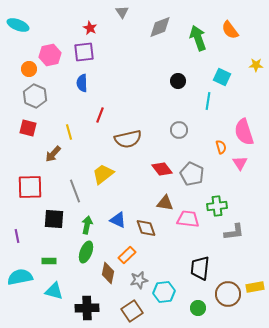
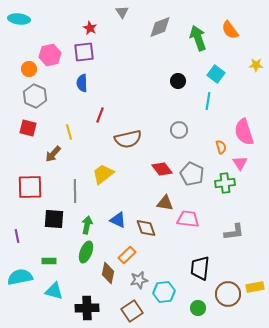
cyan ellipse at (18, 25): moved 1 px right, 6 px up; rotated 15 degrees counterclockwise
cyan square at (222, 77): moved 6 px left, 3 px up; rotated 12 degrees clockwise
gray line at (75, 191): rotated 20 degrees clockwise
green cross at (217, 206): moved 8 px right, 23 px up
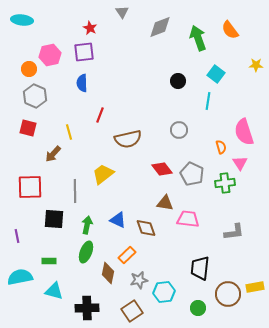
cyan ellipse at (19, 19): moved 3 px right, 1 px down
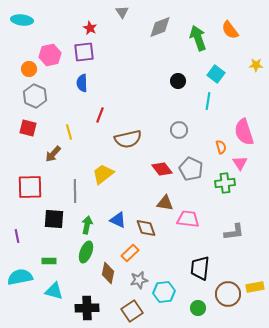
gray pentagon at (192, 174): moved 1 px left, 5 px up
orange rectangle at (127, 255): moved 3 px right, 2 px up
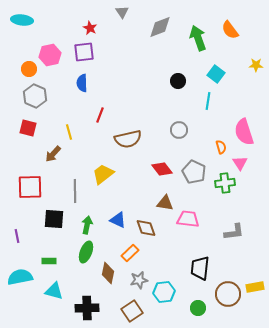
gray pentagon at (191, 169): moved 3 px right, 3 px down
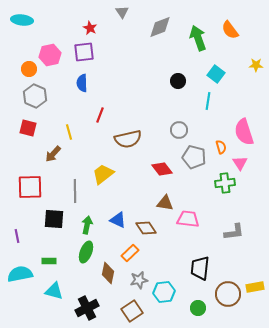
gray pentagon at (194, 172): moved 15 px up; rotated 10 degrees counterclockwise
brown diamond at (146, 228): rotated 15 degrees counterclockwise
cyan semicircle at (20, 277): moved 3 px up
black cross at (87, 308): rotated 25 degrees counterclockwise
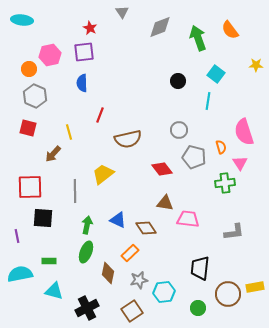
black square at (54, 219): moved 11 px left, 1 px up
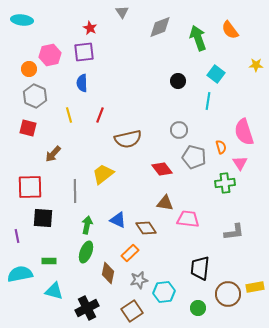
yellow line at (69, 132): moved 17 px up
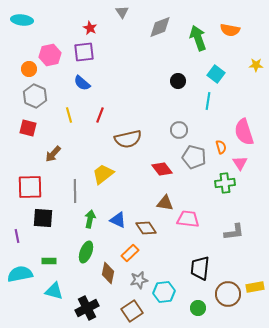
orange semicircle at (230, 30): rotated 42 degrees counterclockwise
blue semicircle at (82, 83): rotated 48 degrees counterclockwise
green arrow at (87, 225): moved 3 px right, 6 px up
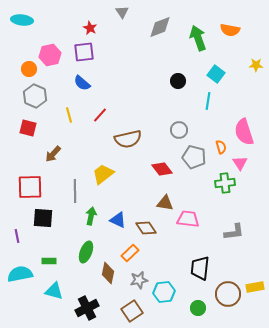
red line at (100, 115): rotated 21 degrees clockwise
green arrow at (90, 219): moved 1 px right, 3 px up
